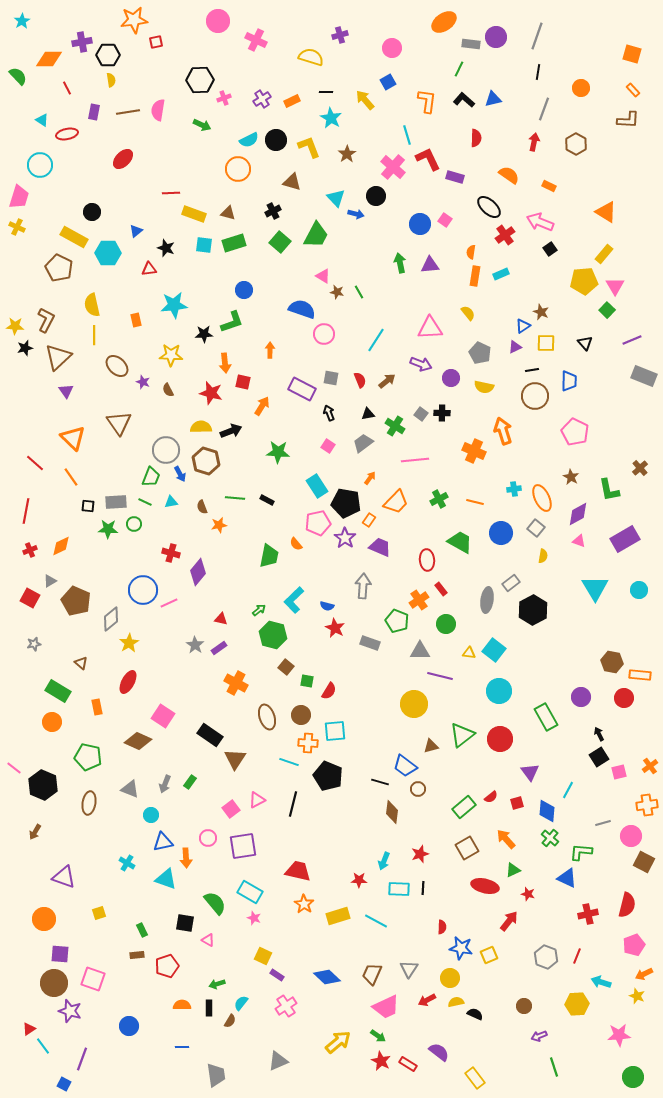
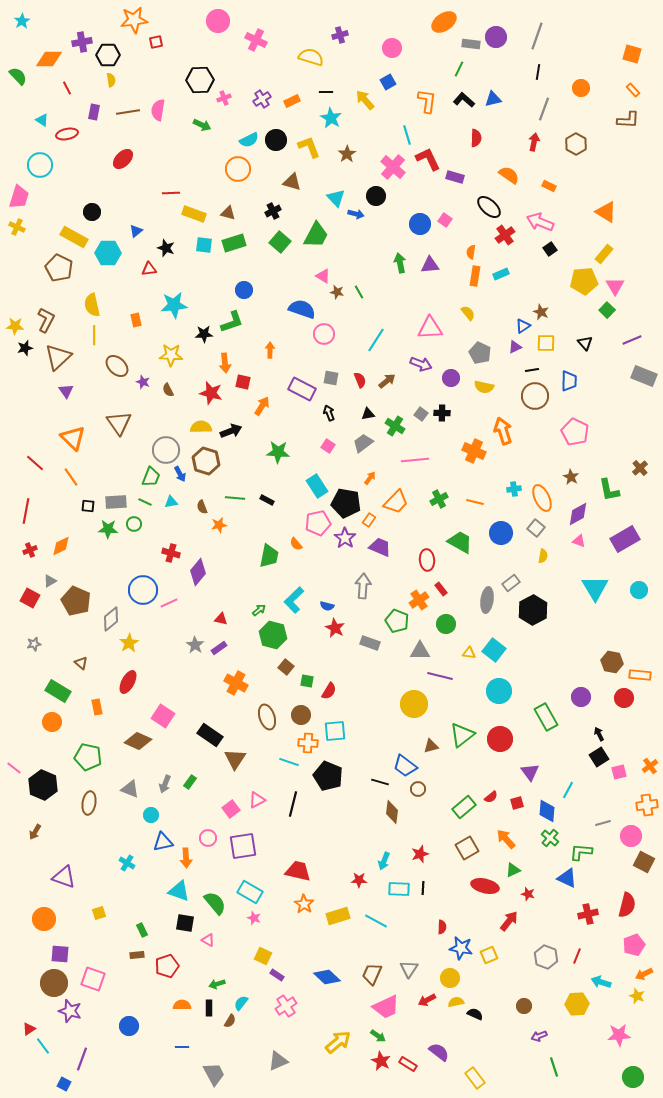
cyan triangle at (166, 879): moved 13 px right, 12 px down
gray trapezoid at (216, 1075): moved 2 px left, 1 px up; rotated 20 degrees counterclockwise
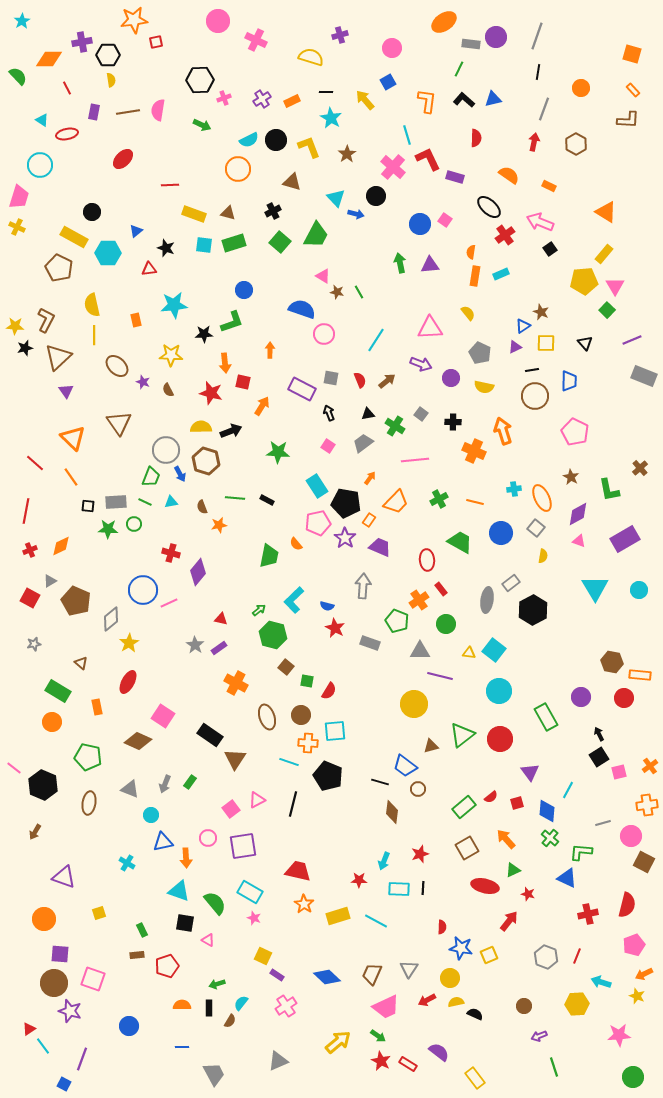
red line at (171, 193): moved 1 px left, 8 px up
black cross at (442, 413): moved 11 px right, 9 px down
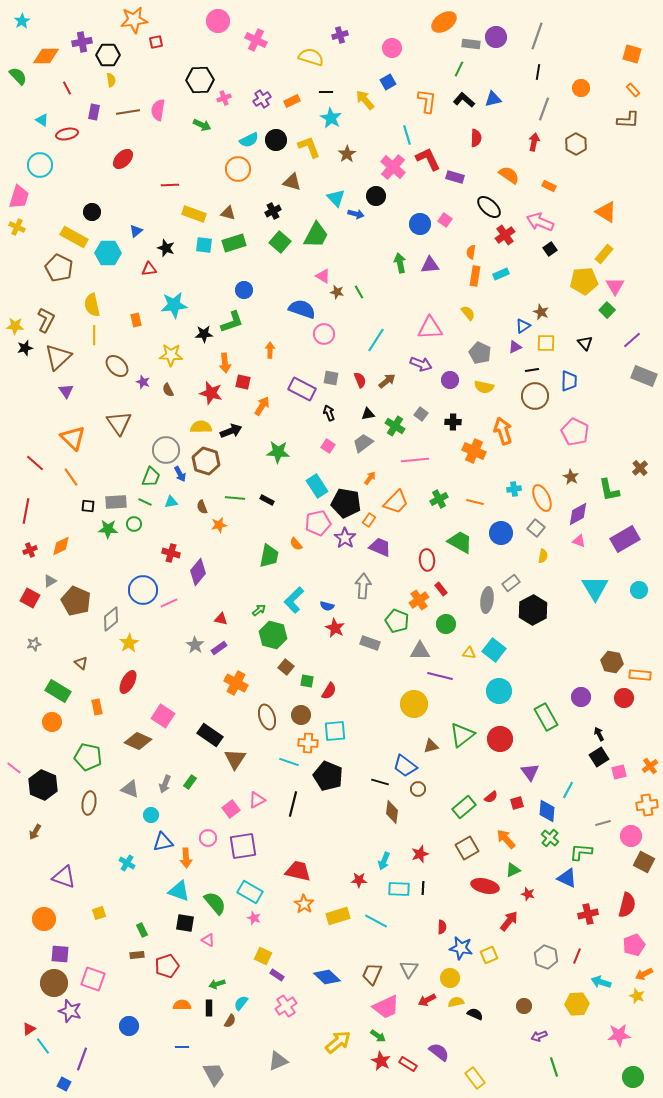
orange diamond at (49, 59): moved 3 px left, 3 px up
purple line at (632, 340): rotated 18 degrees counterclockwise
purple circle at (451, 378): moved 1 px left, 2 px down
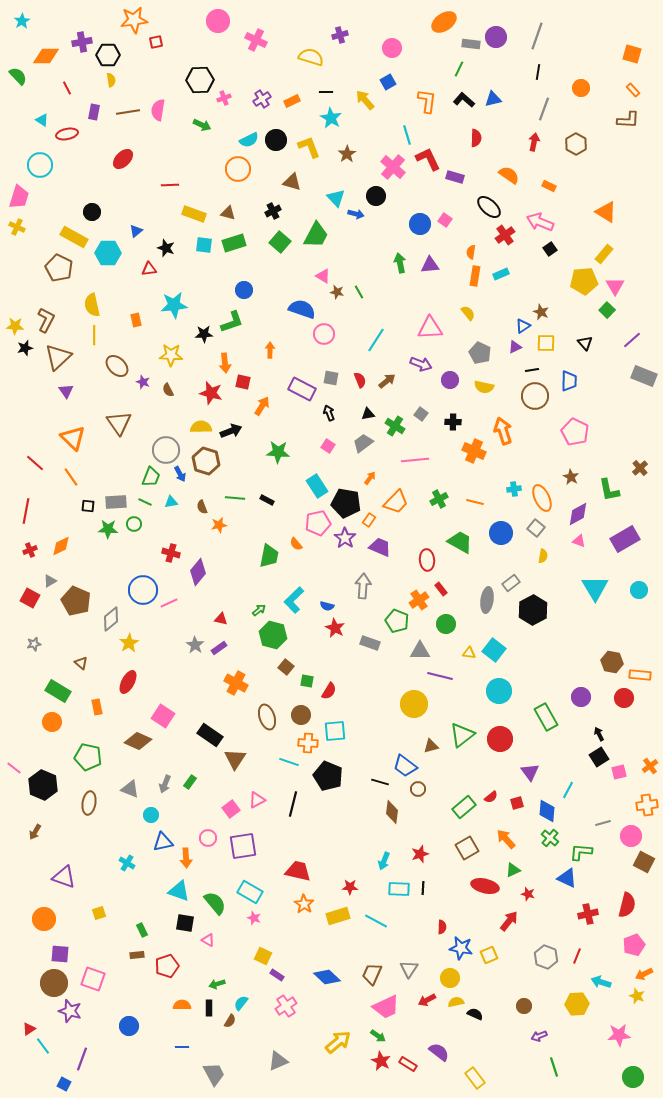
red star at (359, 880): moved 9 px left, 7 px down
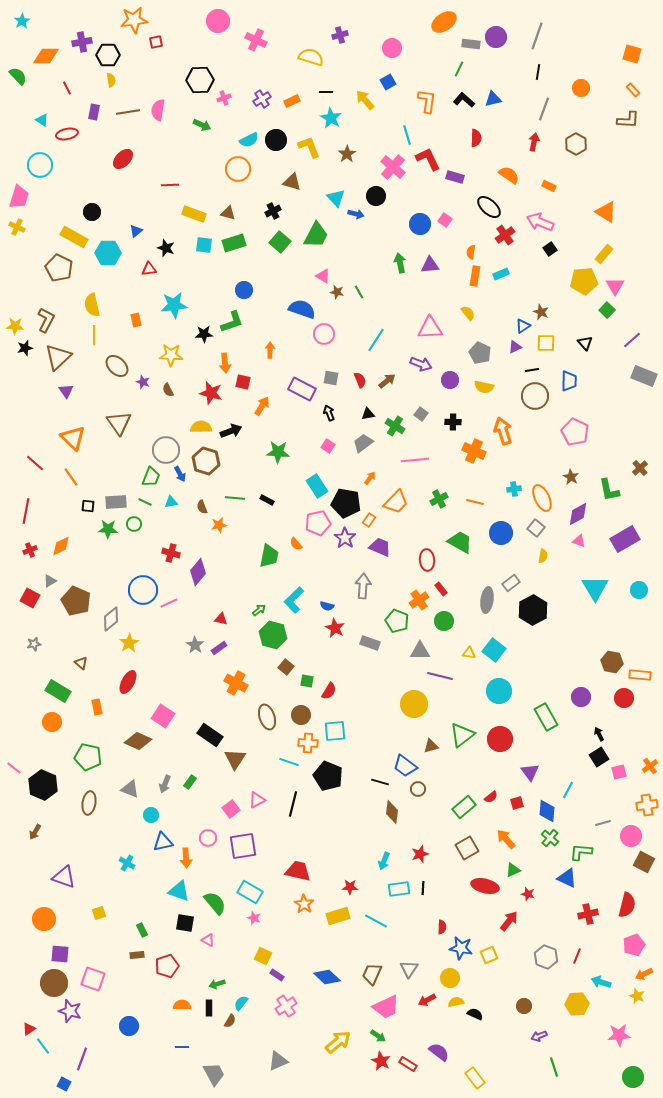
green circle at (446, 624): moved 2 px left, 3 px up
cyan rectangle at (399, 889): rotated 10 degrees counterclockwise
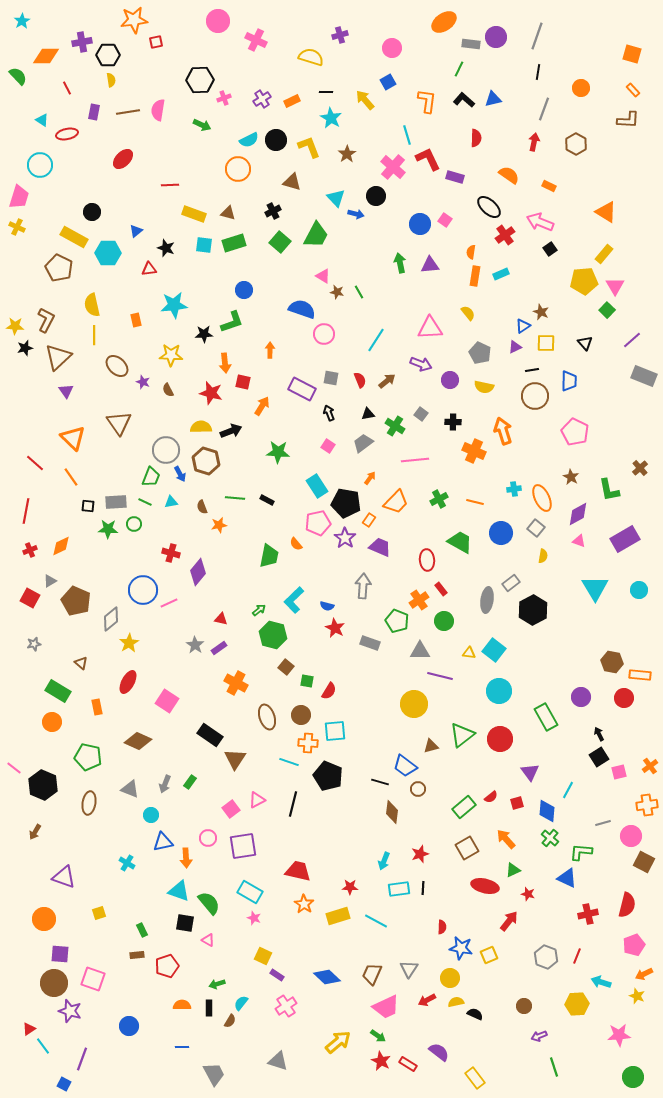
pink square at (163, 716): moved 4 px right, 15 px up
green semicircle at (215, 903): moved 6 px left
gray triangle at (278, 1061): rotated 40 degrees clockwise
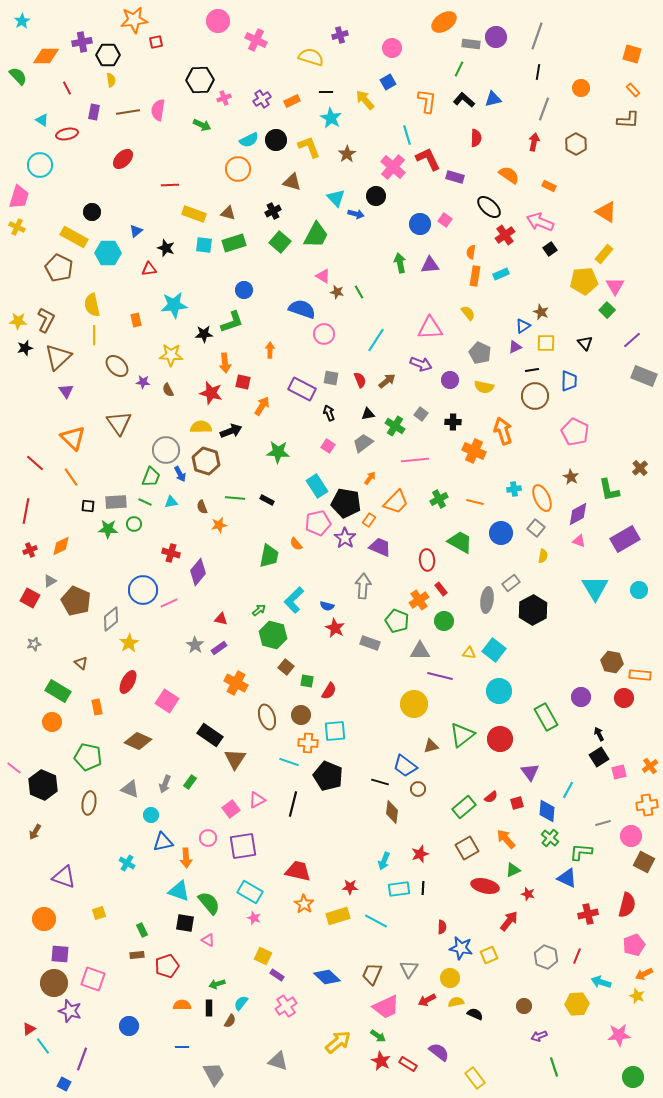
yellow star at (15, 326): moved 3 px right, 5 px up
purple star at (143, 382): rotated 16 degrees counterclockwise
